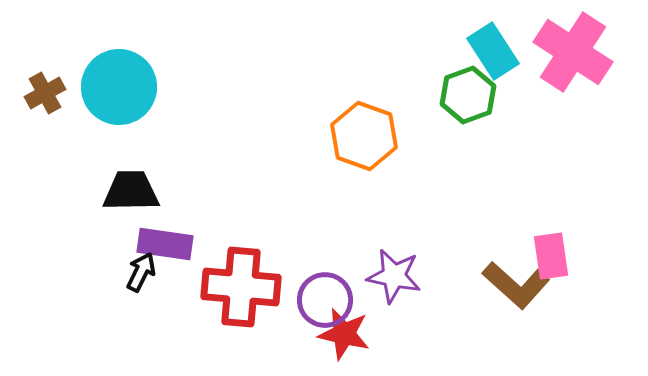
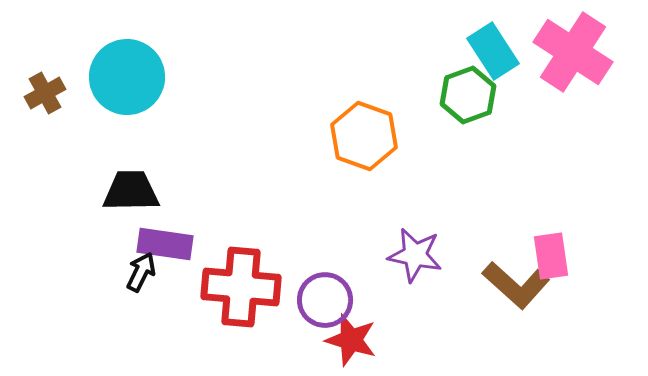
cyan circle: moved 8 px right, 10 px up
purple star: moved 21 px right, 21 px up
red star: moved 7 px right, 6 px down; rotated 4 degrees clockwise
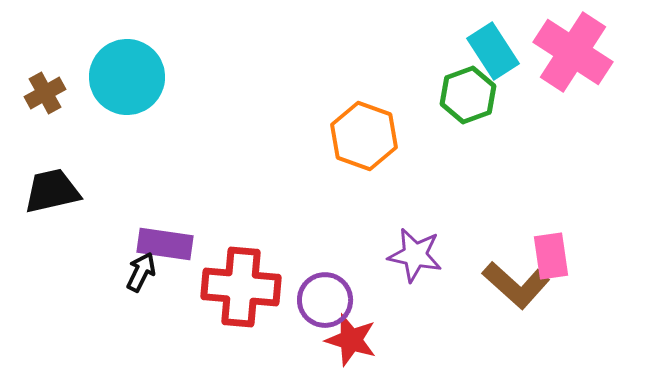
black trapezoid: moved 79 px left; rotated 12 degrees counterclockwise
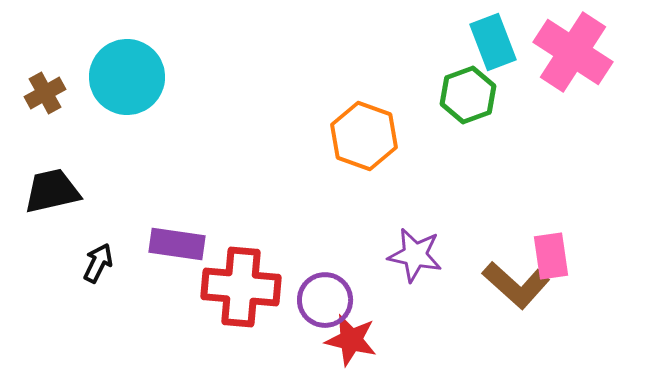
cyan rectangle: moved 9 px up; rotated 12 degrees clockwise
purple rectangle: moved 12 px right
black arrow: moved 43 px left, 9 px up
red star: rotated 4 degrees counterclockwise
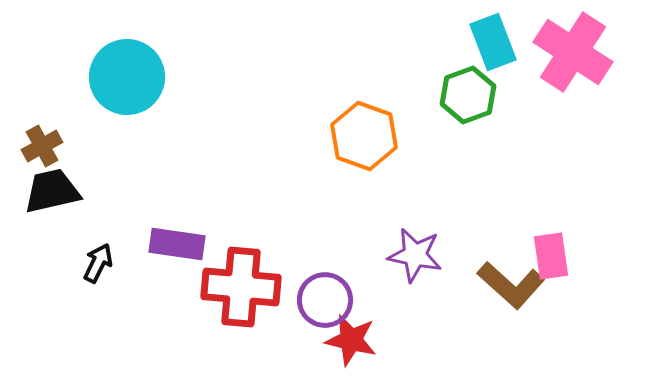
brown cross: moved 3 px left, 53 px down
brown L-shape: moved 5 px left
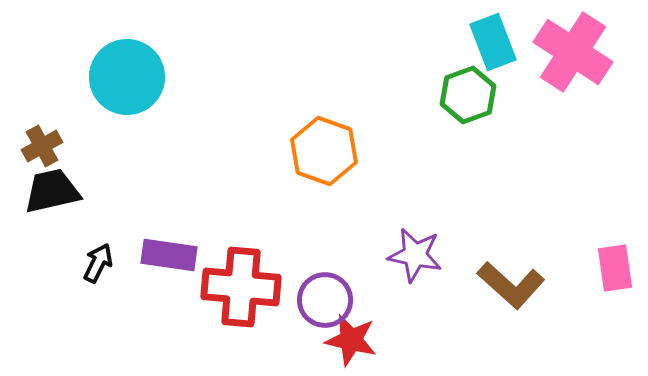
orange hexagon: moved 40 px left, 15 px down
purple rectangle: moved 8 px left, 11 px down
pink rectangle: moved 64 px right, 12 px down
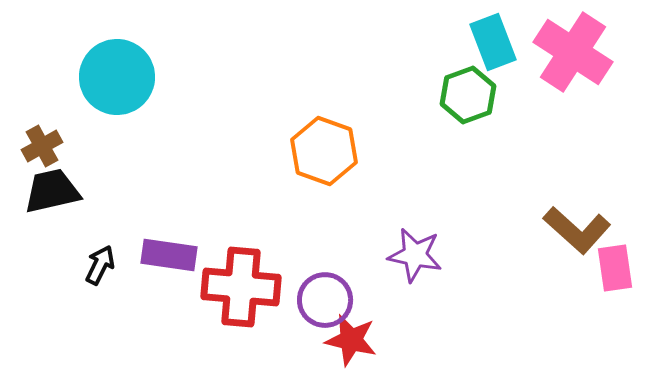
cyan circle: moved 10 px left
black arrow: moved 2 px right, 2 px down
brown L-shape: moved 66 px right, 55 px up
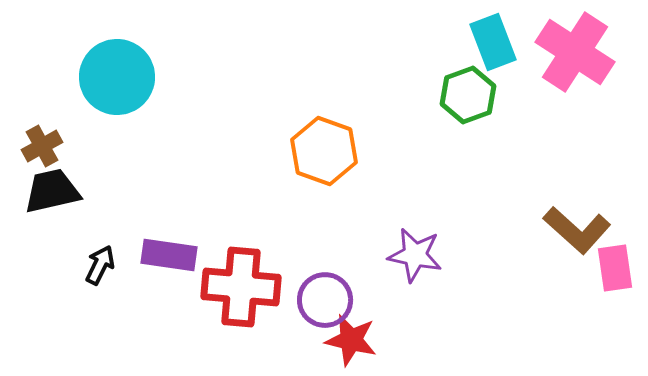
pink cross: moved 2 px right
